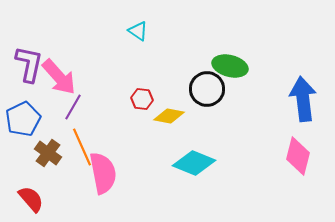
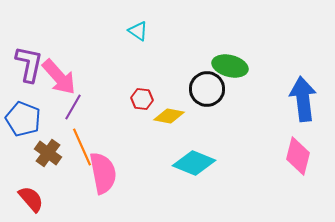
blue pentagon: rotated 24 degrees counterclockwise
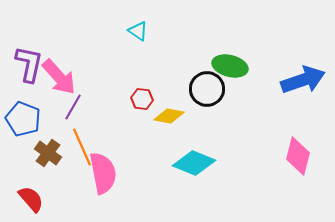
blue arrow: moved 19 px up; rotated 78 degrees clockwise
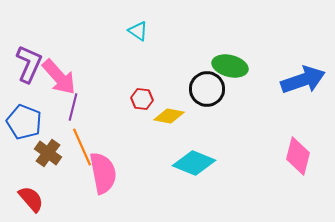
purple L-shape: rotated 12 degrees clockwise
purple line: rotated 16 degrees counterclockwise
blue pentagon: moved 1 px right, 3 px down
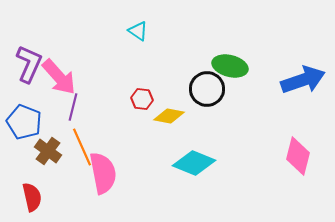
brown cross: moved 2 px up
red semicircle: moved 1 px right, 2 px up; rotated 28 degrees clockwise
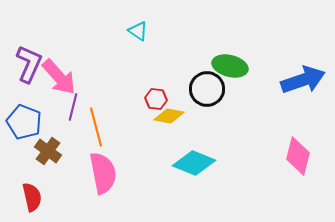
red hexagon: moved 14 px right
orange line: moved 14 px right, 20 px up; rotated 9 degrees clockwise
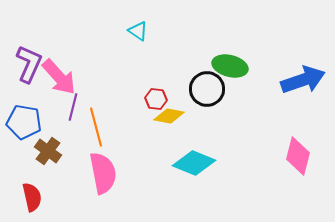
blue pentagon: rotated 12 degrees counterclockwise
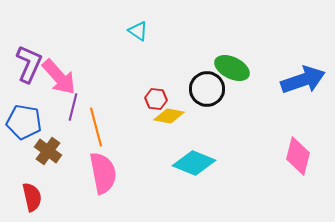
green ellipse: moved 2 px right, 2 px down; rotated 12 degrees clockwise
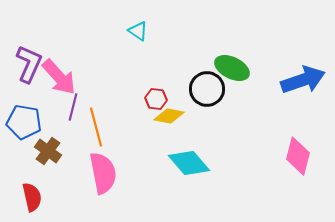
cyan diamond: moved 5 px left; rotated 27 degrees clockwise
